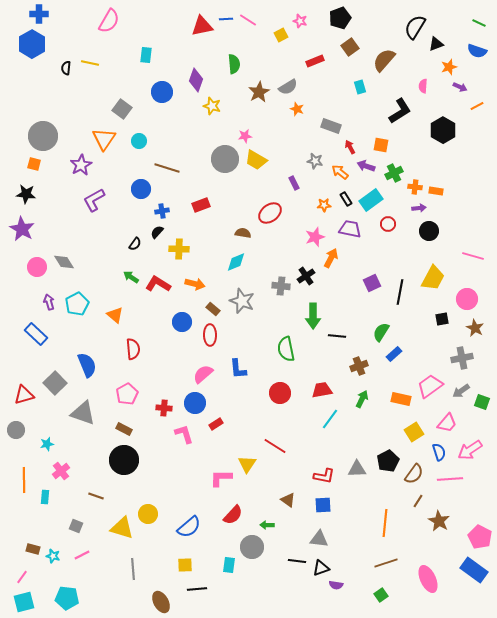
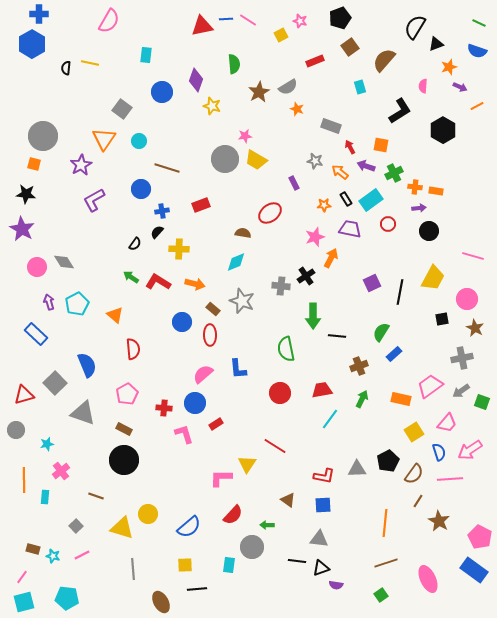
red L-shape at (158, 284): moved 2 px up
gray square at (76, 526): rotated 24 degrees clockwise
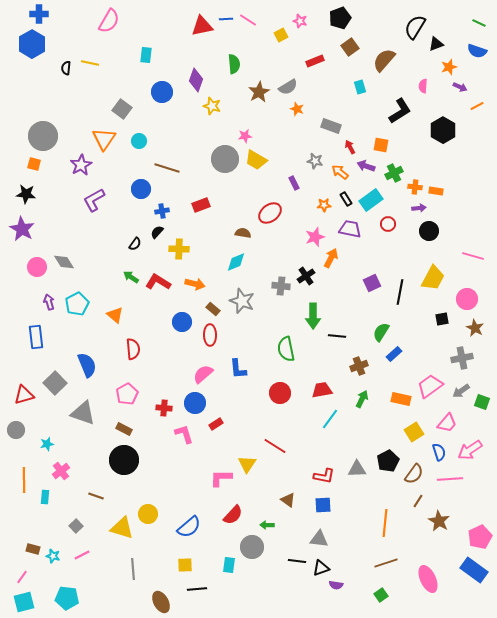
blue rectangle at (36, 334): moved 3 px down; rotated 40 degrees clockwise
pink pentagon at (480, 537): rotated 20 degrees clockwise
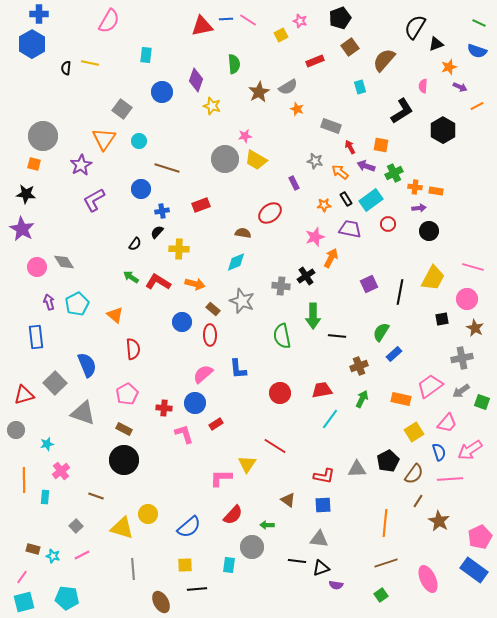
black L-shape at (400, 111): moved 2 px right
pink line at (473, 256): moved 11 px down
purple square at (372, 283): moved 3 px left, 1 px down
green semicircle at (286, 349): moved 4 px left, 13 px up
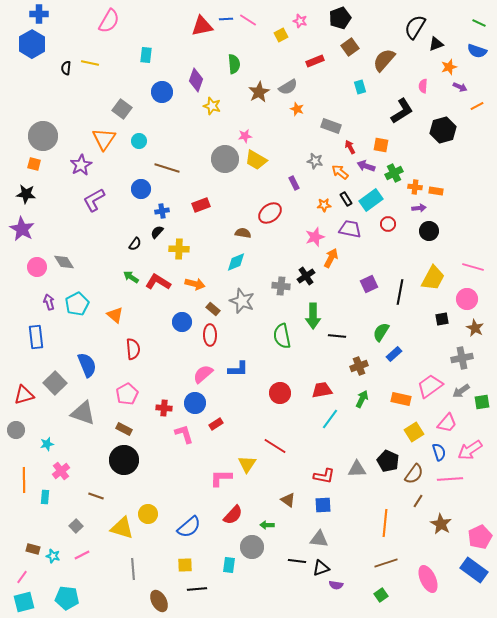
black hexagon at (443, 130): rotated 15 degrees clockwise
blue L-shape at (238, 369): rotated 85 degrees counterclockwise
green square at (482, 402): rotated 28 degrees counterclockwise
black pentagon at (388, 461): rotated 20 degrees counterclockwise
brown star at (439, 521): moved 2 px right, 3 px down
brown ellipse at (161, 602): moved 2 px left, 1 px up
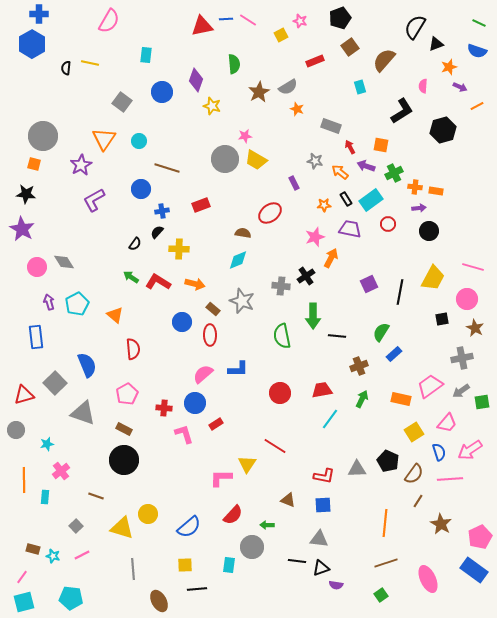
gray square at (122, 109): moved 7 px up
cyan diamond at (236, 262): moved 2 px right, 2 px up
brown triangle at (288, 500): rotated 14 degrees counterclockwise
cyan pentagon at (67, 598): moved 4 px right
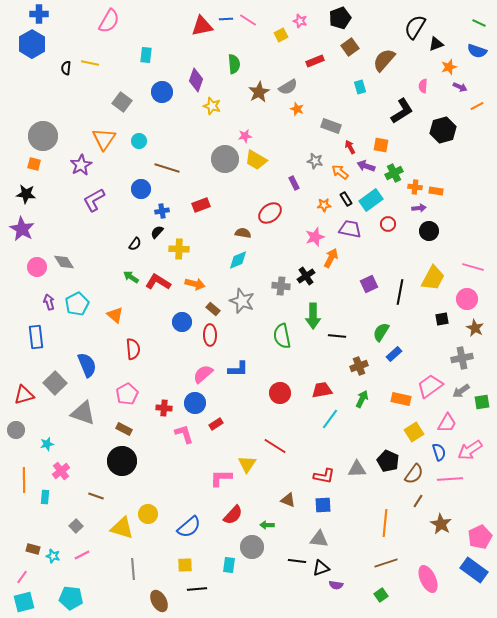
pink trapezoid at (447, 423): rotated 10 degrees counterclockwise
black circle at (124, 460): moved 2 px left, 1 px down
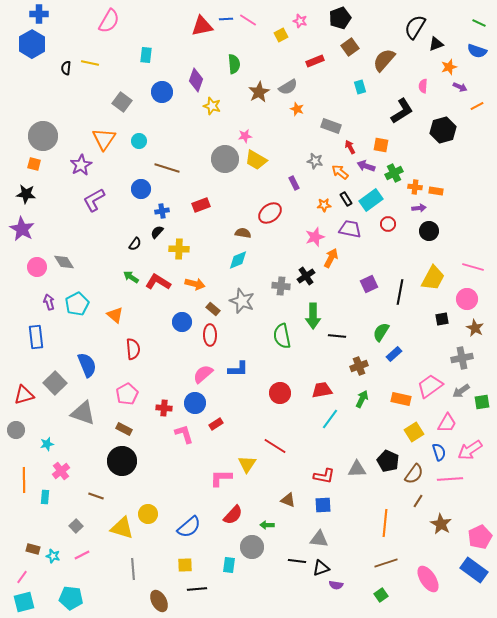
pink ellipse at (428, 579): rotated 8 degrees counterclockwise
